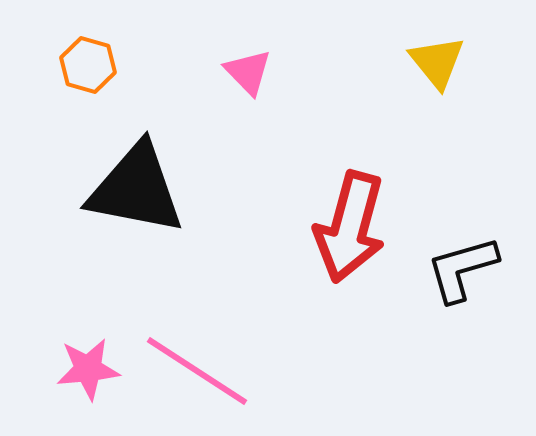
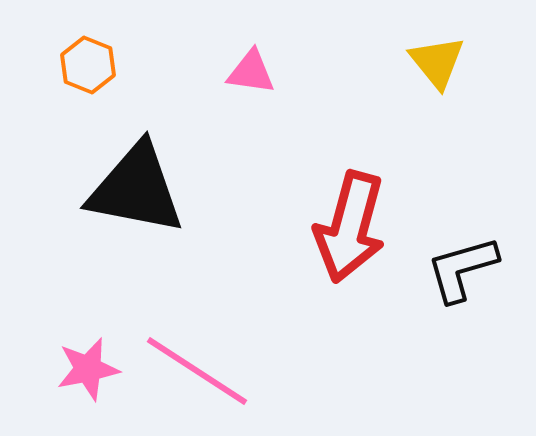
orange hexagon: rotated 6 degrees clockwise
pink triangle: moved 3 px right; rotated 38 degrees counterclockwise
pink star: rotated 6 degrees counterclockwise
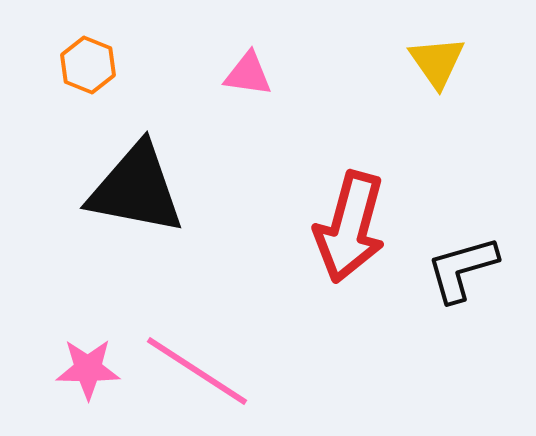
yellow triangle: rotated 4 degrees clockwise
pink triangle: moved 3 px left, 2 px down
pink star: rotated 12 degrees clockwise
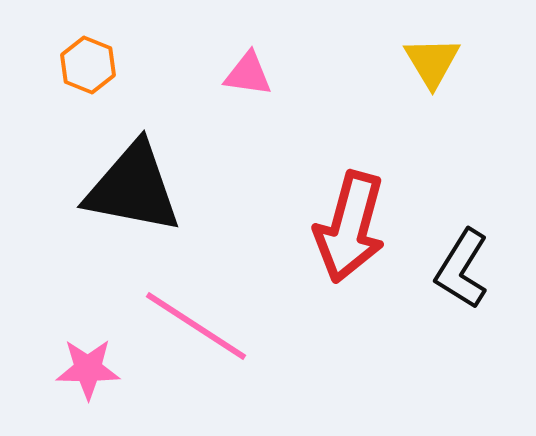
yellow triangle: moved 5 px left; rotated 4 degrees clockwise
black triangle: moved 3 px left, 1 px up
black L-shape: rotated 42 degrees counterclockwise
pink line: moved 1 px left, 45 px up
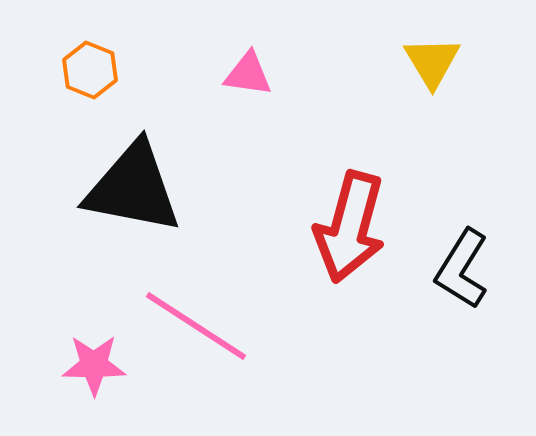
orange hexagon: moved 2 px right, 5 px down
pink star: moved 6 px right, 4 px up
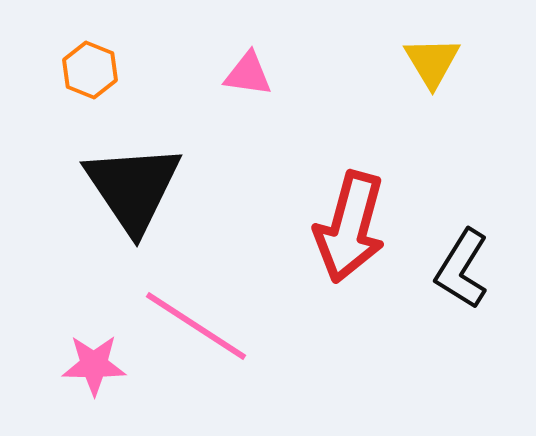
black triangle: rotated 45 degrees clockwise
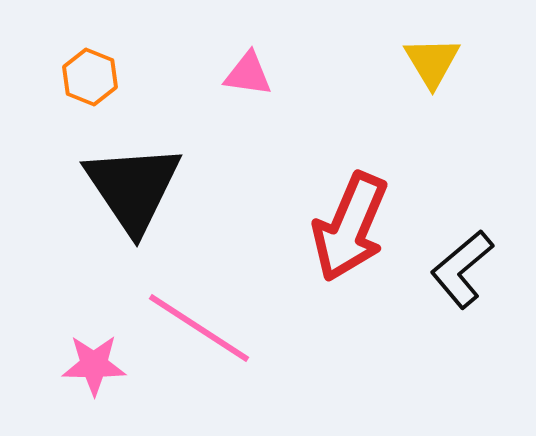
orange hexagon: moved 7 px down
red arrow: rotated 8 degrees clockwise
black L-shape: rotated 18 degrees clockwise
pink line: moved 3 px right, 2 px down
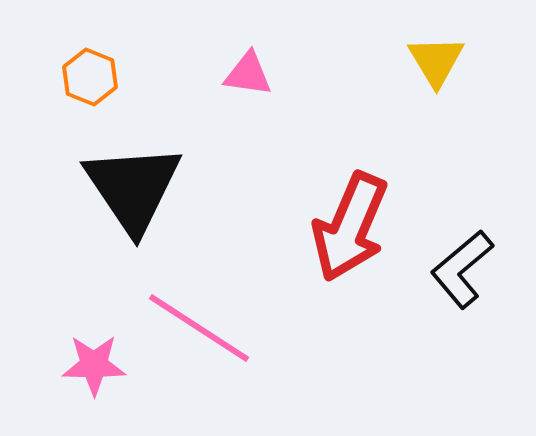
yellow triangle: moved 4 px right, 1 px up
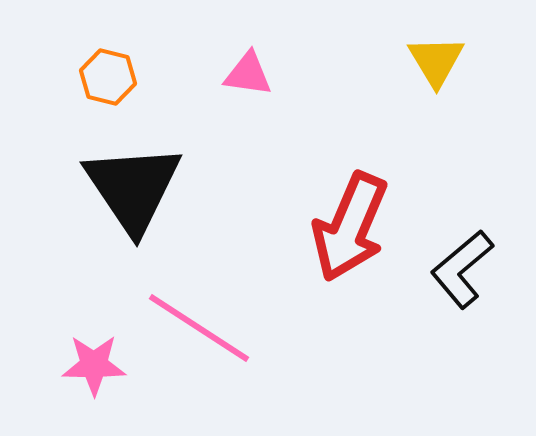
orange hexagon: moved 18 px right; rotated 8 degrees counterclockwise
